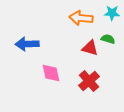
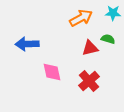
cyan star: moved 1 px right
orange arrow: rotated 145 degrees clockwise
red triangle: rotated 30 degrees counterclockwise
pink diamond: moved 1 px right, 1 px up
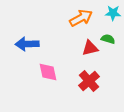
pink diamond: moved 4 px left
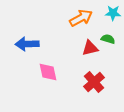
red cross: moved 5 px right, 1 px down
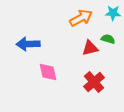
blue arrow: moved 1 px right
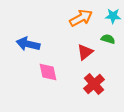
cyan star: moved 3 px down
blue arrow: rotated 15 degrees clockwise
red triangle: moved 5 px left, 4 px down; rotated 24 degrees counterclockwise
red cross: moved 2 px down
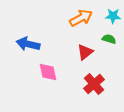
green semicircle: moved 1 px right
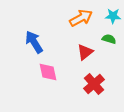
blue arrow: moved 6 px right, 2 px up; rotated 45 degrees clockwise
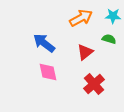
blue arrow: moved 10 px right, 1 px down; rotated 20 degrees counterclockwise
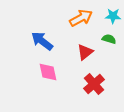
blue arrow: moved 2 px left, 2 px up
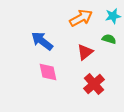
cyan star: rotated 14 degrees counterclockwise
